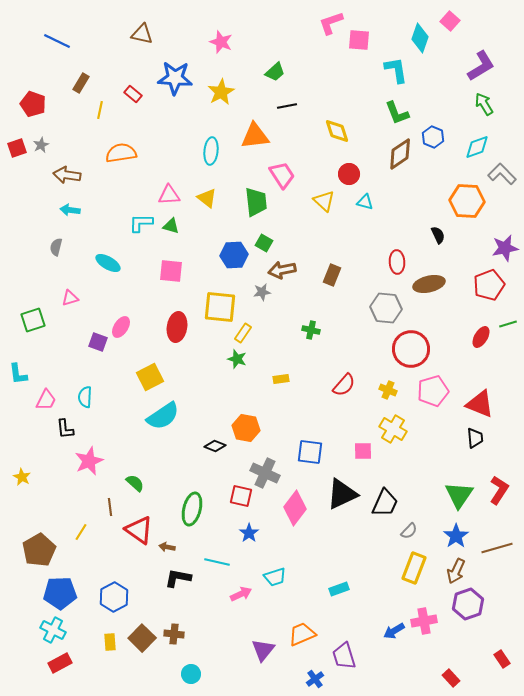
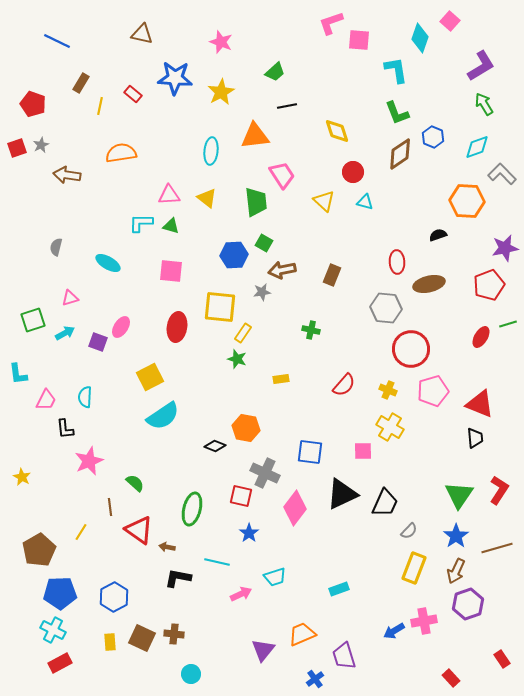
yellow line at (100, 110): moved 4 px up
red circle at (349, 174): moved 4 px right, 2 px up
cyan arrow at (70, 210): moved 5 px left, 123 px down; rotated 144 degrees clockwise
black semicircle at (438, 235): rotated 84 degrees counterclockwise
yellow cross at (393, 429): moved 3 px left, 2 px up
brown square at (142, 638): rotated 20 degrees counterclockwise
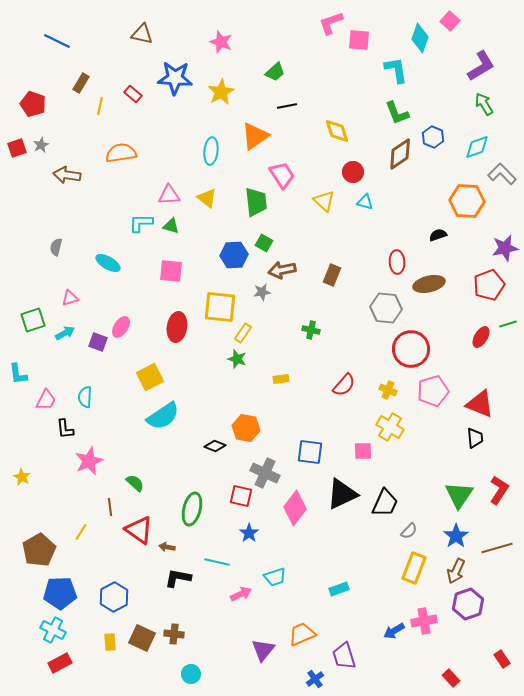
orange triangle at (255, 136): rotated 28 degrees counterclockwise
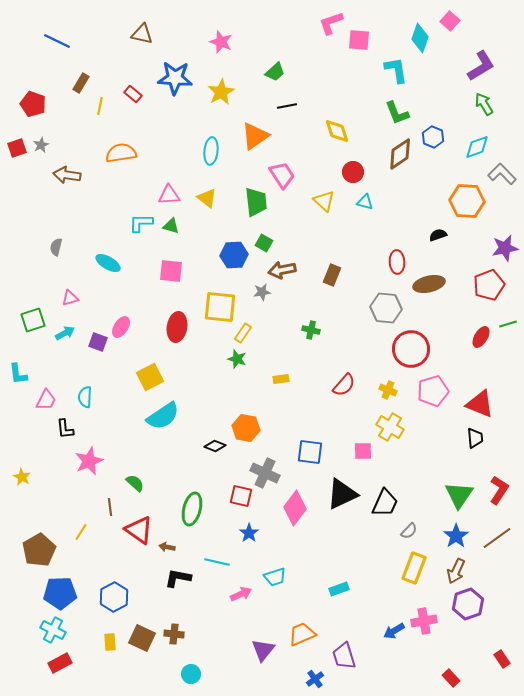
brown line at (497, 548): moved 10 px up; rotated 20 degrees counterclockwise
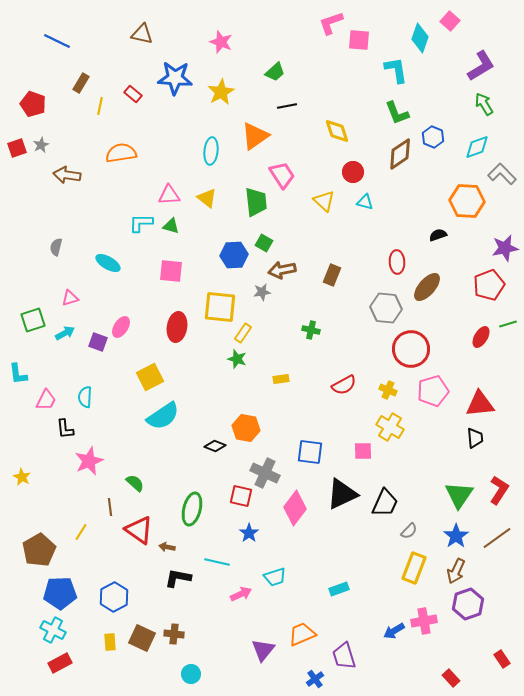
brown ellipse at (429, 284): moved 2 px left, 3 px down; rotated 36 degrees counterclockwise
red semicircle at (344, 385): rotated 20 degrees clockwise
red triangle at (480, 404): rotated 28 degrees counterclockwise
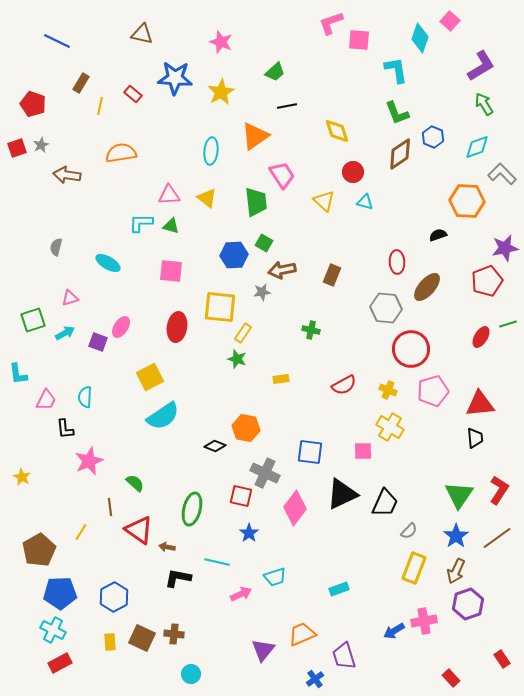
red pentagon at (489, 285): moved 2 px left, 4 px up
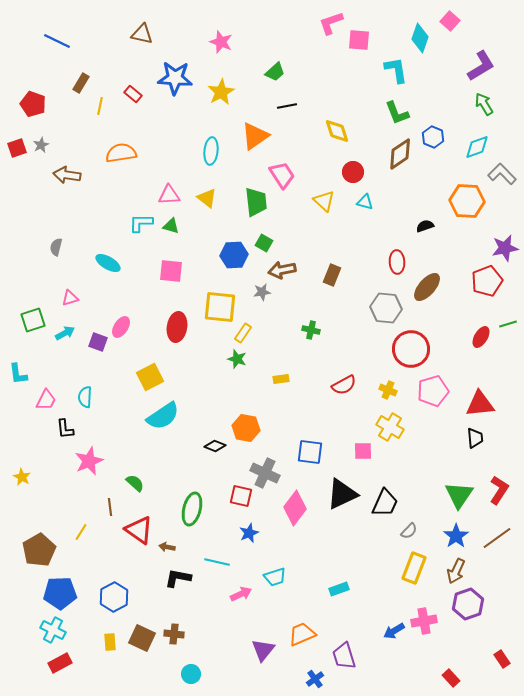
black semicircle at (438, 235): moved 13 px left, 9 px up
blue star at (249, 533): rotated 12 degrees clockwise
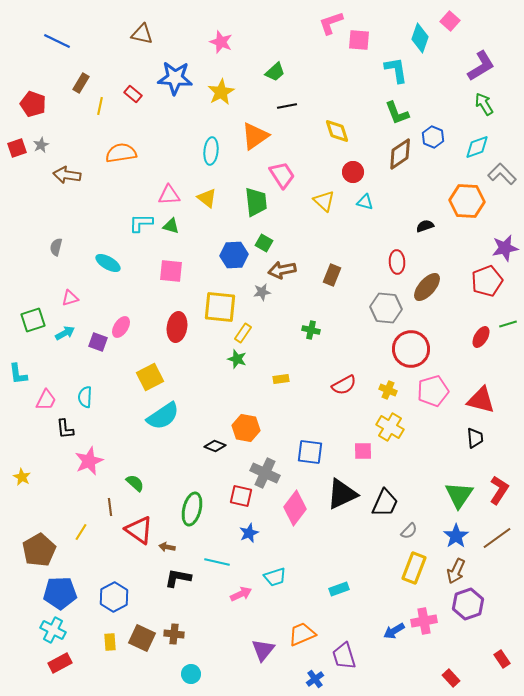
red triangle at (480, 404): moved 1 px right, 4 px up; rotated 20 degrees clockwise
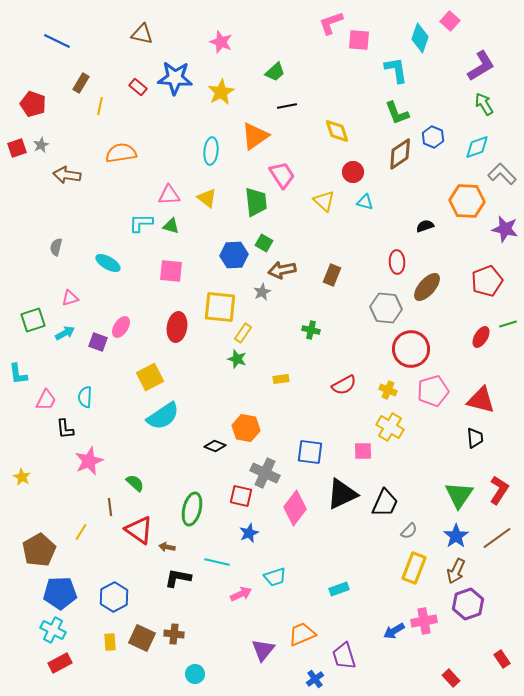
red rectangle at (133, 94): moved 5 px right, 7 px up
purple star at (505, 248): moved 19 px up; rotated 24 degrees clockwise
gray star at (262, 292): rotated 18 degrees counterclockwise
cyan circle at (191, 674): moved 4 px right
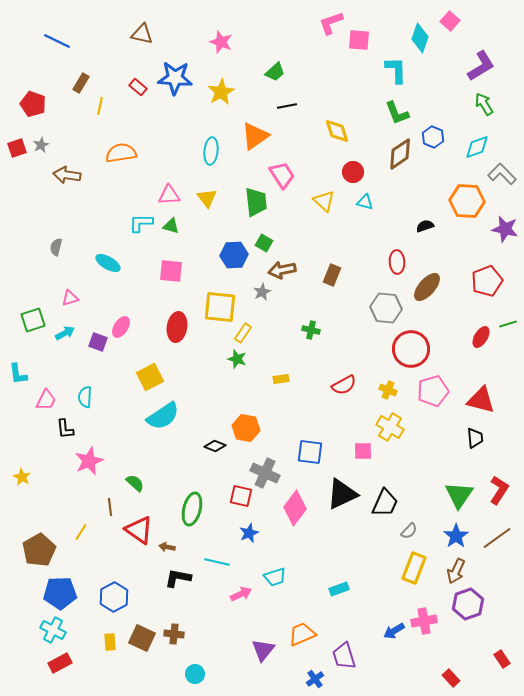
cyan L-shape at (396, 70): rotated 8 degrees clockwise
yellow triangle at (207, 198): rotated 15 degrees clockwise
